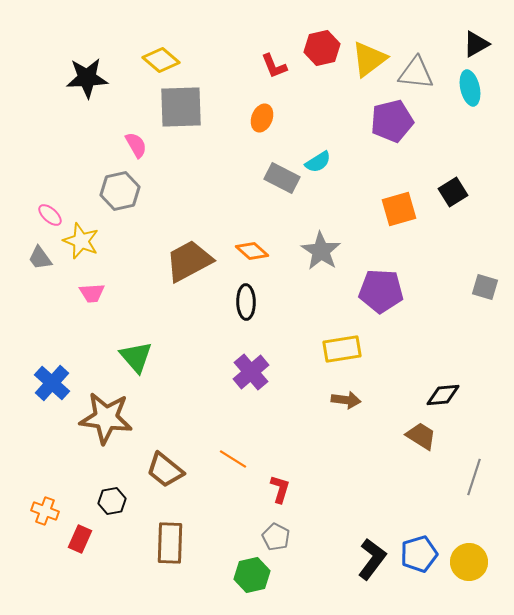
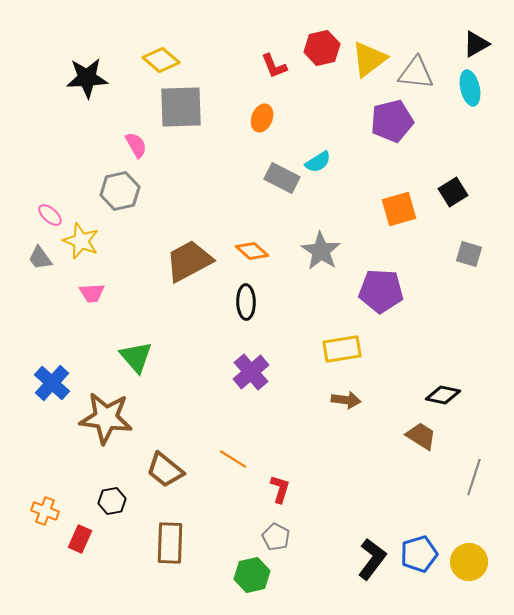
gray square at (485, 287): moved 16 px left, 33 px up
black diamond at (443, 395): rotated 16 degrees clockwise
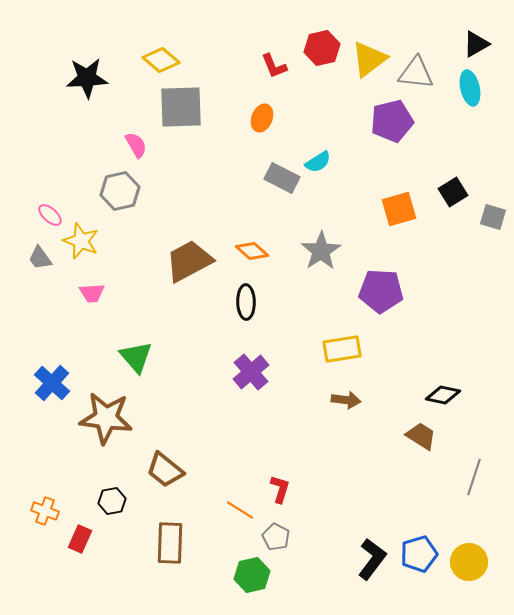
gray star at (321, 251): rotated 6 degrees clockwise
gray square at (469, 254): moved 24 px right, 37 px up
orange line at (233, 459): moved 7 px right, 51 px down
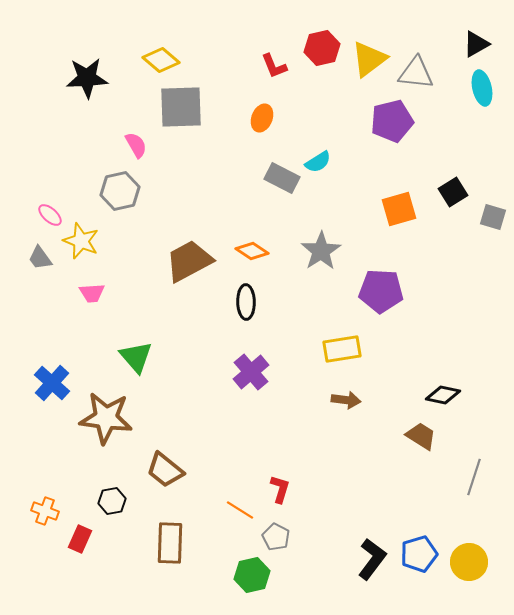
cyan ellipse at (470, 88): moved 12 px right
orange diamond at (252, 251): rotated 8 degrees counterclockwise
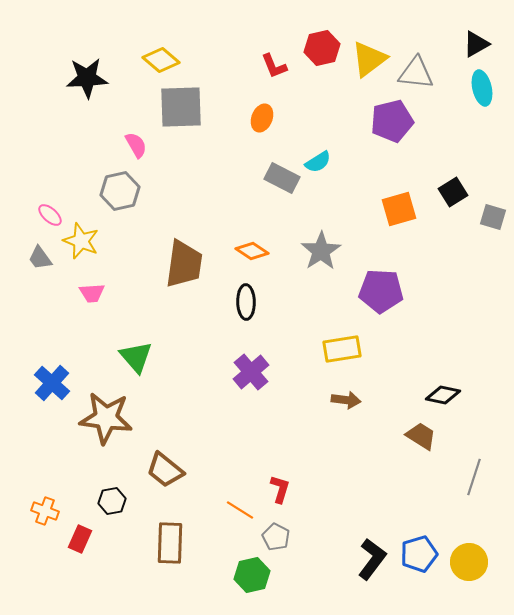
brown trapezoid at (189, 261): moved 5 px left, 3 px down; rotated 126 degrees clockwise
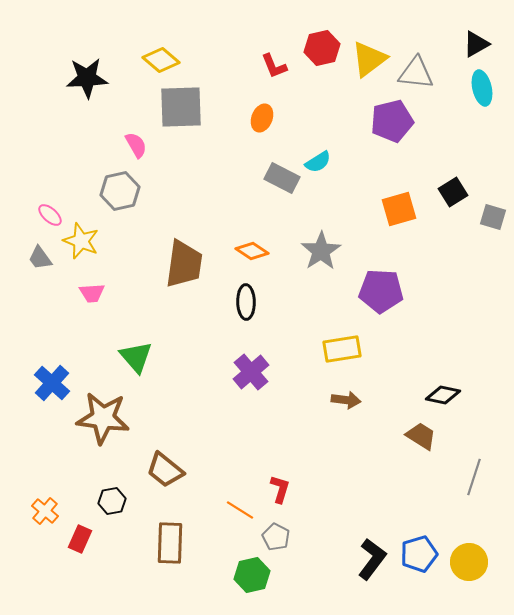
brown star at (106, 418): moved 3 px left
orange cross at (45, 511): rotated 20 degrees clockwise
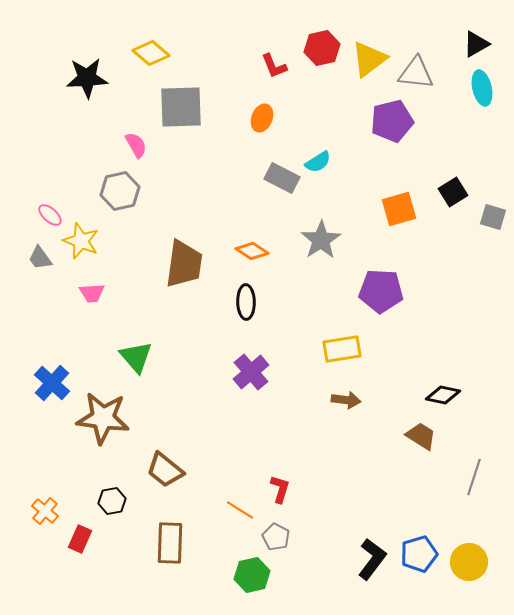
yellow diamond at (161, 60): moved 10 px left, 7 px up
gray star at (321, 251): moved 11 px up
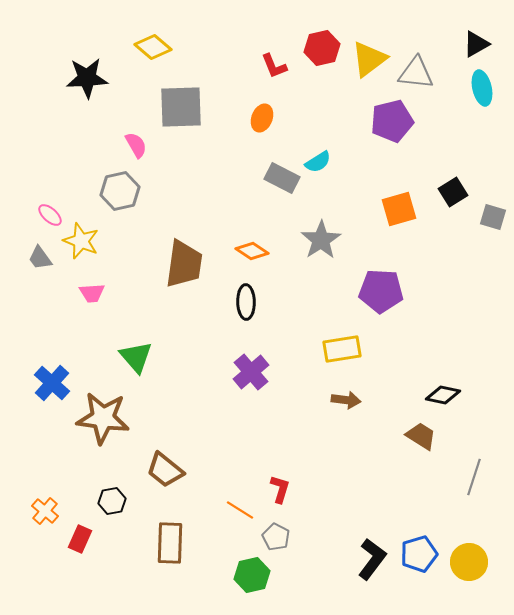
yellow diamond at (151, 53): moved 2 px right, 6 px up
